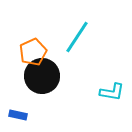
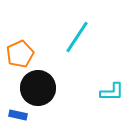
orange pentagon: moved 13 px left, 2 px down
black circle: moved 4 px left, 12 px down
cyan L-shape: rotated 10 degrees counterclockwise
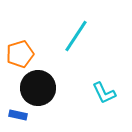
cyan line: moved 1 px left, 1 px up
orange pentagon: rotated 8 degrees clockwise
cyan L-shape: moved 8 px left, 1 px down; rotated 65 degrees clockwise
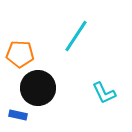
orange pentagon: rotated 20 degrees clockwise
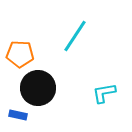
cyan line: moved 1 px left
cyan L-shape: rotated 105 degrees clockwise
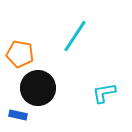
orange pentagon: rotated 8 degrees clockwise
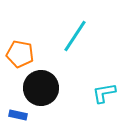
black circle: moved 3 px right
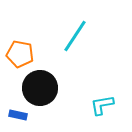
black circle: moved 1 px left
cyan L-shape: moved 2 px left, 12 px down
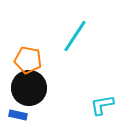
orange pentagon: moved 8 px right, 6 px down
black circle: moved 11 px left
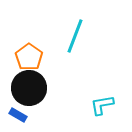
cyan line: rotated 12 degrees counterclockwise
orange pentagon: moved 1 px right, 3 px up; rotated 24 degrees clockwise
blue rectangle: rotated 18 degrees clockwise
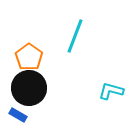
cyan L-shape: moved 9 px right, 14 px up; rotated 25 degrees clockwise
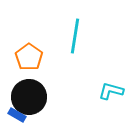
cyan line: rotated 12 degrees counterclockwise
black circle: moved 9 px down
blue rectangle: moved 1 px left
